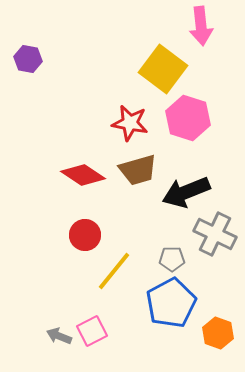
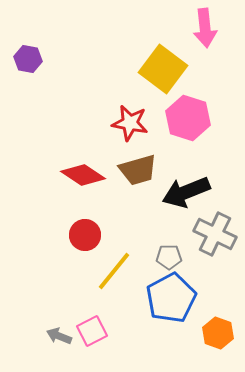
pink arrow: moved 4 px right, 2 px down
gray pentagon: moved 3 px left, 2 px up
blue pentagon: moved 5 px up
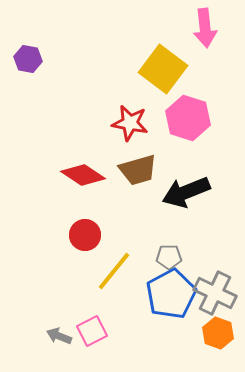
gray cross: moved 59 px down
blue pentagon: moved 4 px up
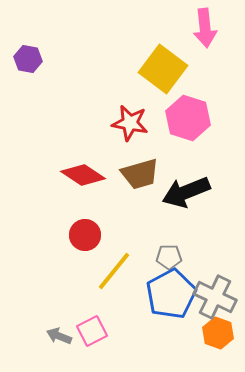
brown trapezoid: moved 2 px right, 4 px down
gray cross: moved 4 px down
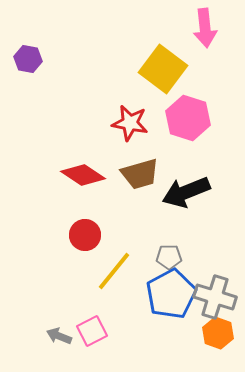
gray cross: rotated 9 degrees counterclockwise
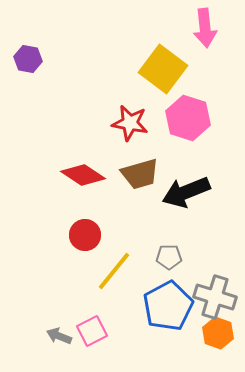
blue pentagon: moved 3 px left, 12 px down
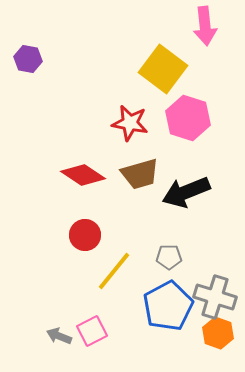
pink arrow: moved 2 px up
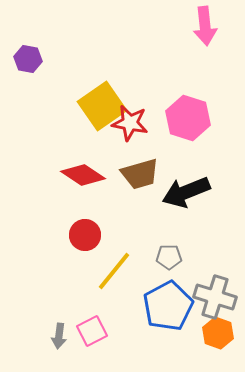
yellow square: moved 61 px left, 37 px down; rotated 18 degrees clockwise
gray arrow: rotated 105 degrees counterclockwise
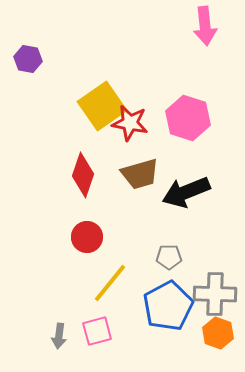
red diamond: rotated 75 degrees clockwise
red circle: moved 2 px right, 2 px down
yellow line: moved 4 px left, 12 px down
gray cross: moved 3 px up; rotated 15 degrees counterclockwise
pink square: moved 5 px right; rotated 12 degrees clockwise
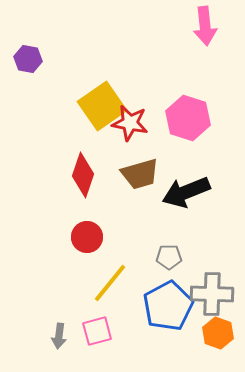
gray cross: moved 3 px left
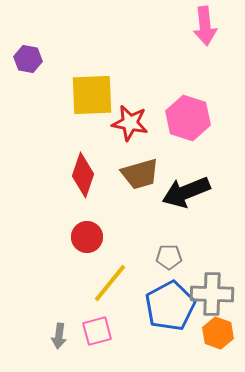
yellow square: moved 10 px left, 11 px up; rotated 33 degrees clockwise
blue pentagon: moved 2 px right
